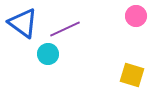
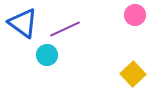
pink circle: moved 1 px left, 1 px up
cyan circle: moved 1 px left, 1 px down
yellow square: moved 1 px right, 1 px up; rotated 30 degrees clockwise
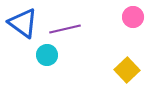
pink circle: moved 2 px left, 2 px down
purple line: rotated 12 degrees clockwise
yellow square: moved 6 px left, 4 px up
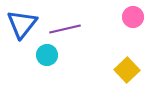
blue triangle: moved 1 px left, 1 px down; rotated 32 degrees clockwise
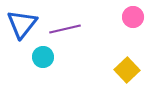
cyan circle: moved 4 px left, 2 px down
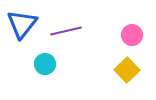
pink circle: moved 1 px left, 18 px down
purple line: moved 1 px right, 2 px down
cyan circle: moved 2 px right, 7 px down
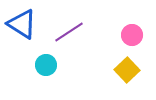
blue triangle: rotated 36 degrees counterclockwise
purple line: moved 3 px right, 1 px down; rotated 20 degrees counterclockwise
cyan circle: moved 1 px right, 1 px down
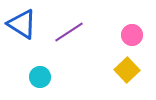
cyan circle: moved 6 px left, 12 px down
